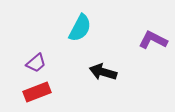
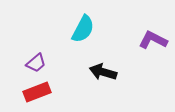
cyan semicircle: moved 3 px right, 1 px down
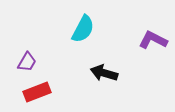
purple trapezoid: moved 9 px left, 1 px up; rotated 20 degrees counterclockwise
black arrow: moved 1 px right, 1 px down
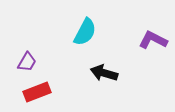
cyan semicircle: moved 2 px right, 3 px down
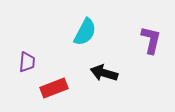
purple L-shape: moved 2 px left; rotated 76 degrees clockwise
purple trapezoid: rotated 25 degrees counterclockwise
red rectangle: moved 17 px right, 4 px up
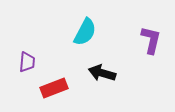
black arrow: moved 2 px left
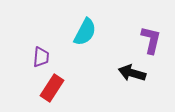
purple trapezoid: moved 14 px right, 5 px up
black arrow: moved 30 px right
red rectangle: moved 2 px left; rotated 36 degrees counterclockwise
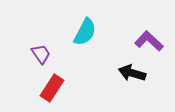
purple L-shape: moved 2 px left, 1 px down; rotated 60 degrees counterclockwise
purple trapezoid: moved 3 px up; rotated 40 degrees counterclockwise
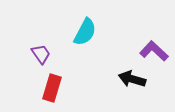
purple L-shape: moved 5 px right, 10 px down
black arrow: moved 6 px down
red rectangle: rotated 16 degrees counterclockwise
